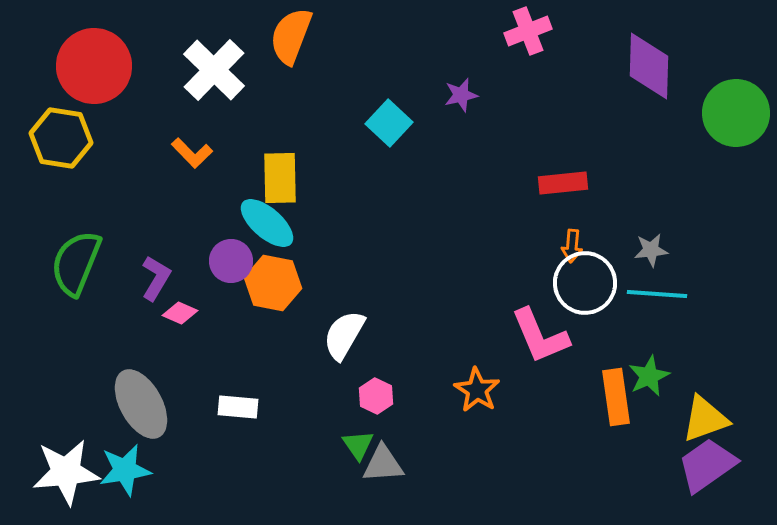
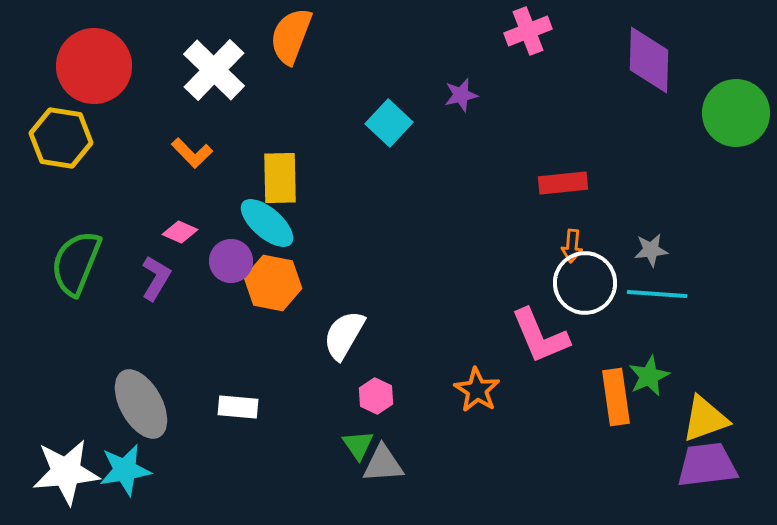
purple diamond: moved 6 px up
pink diamond: moved 81 px up
purple trapezoid: rotated 28 degrees clockwise
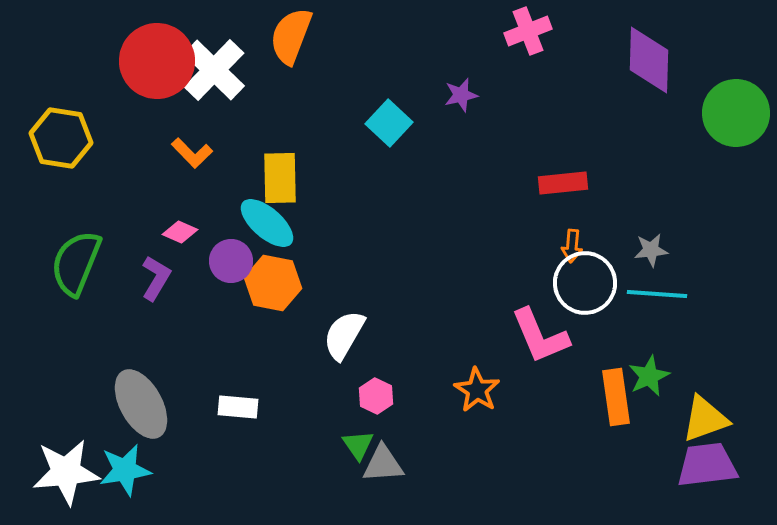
red circle: moved 63 px right, 5 px up
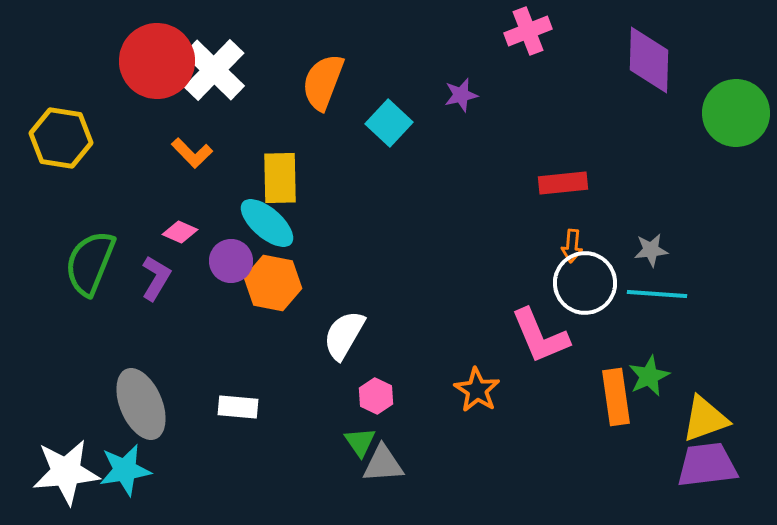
orange semicircle: moved 32 px right, 46 px down
green semicircle: moved 14 px right
gray ellipse: rotated 6 degrees clockwise
green triangle: moved 2 px right, 3 px up
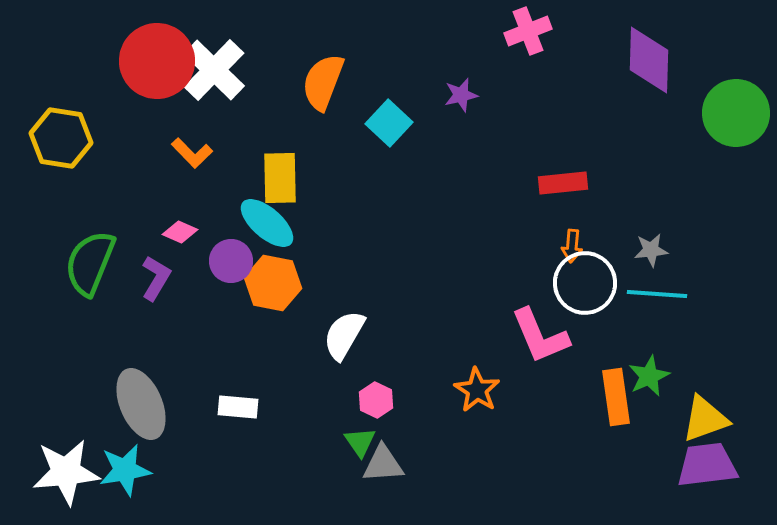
pink hexagon: moved 4 px down
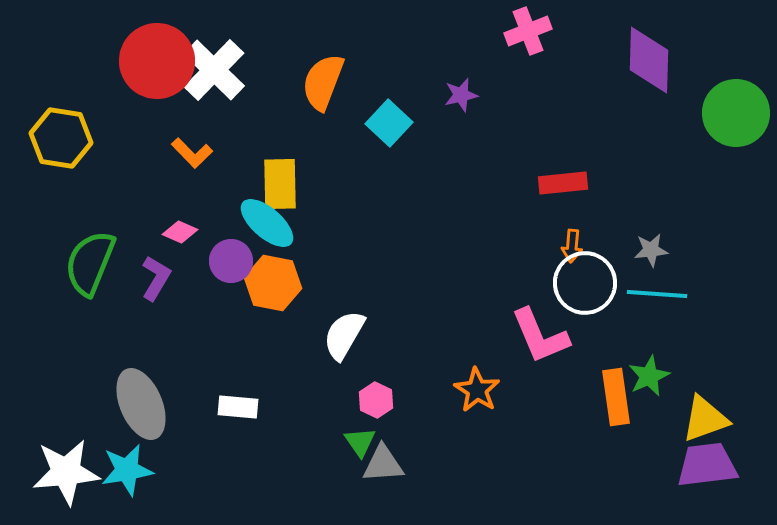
yellow rectangle: moved 6 px down
cyan star: moved 2 px right
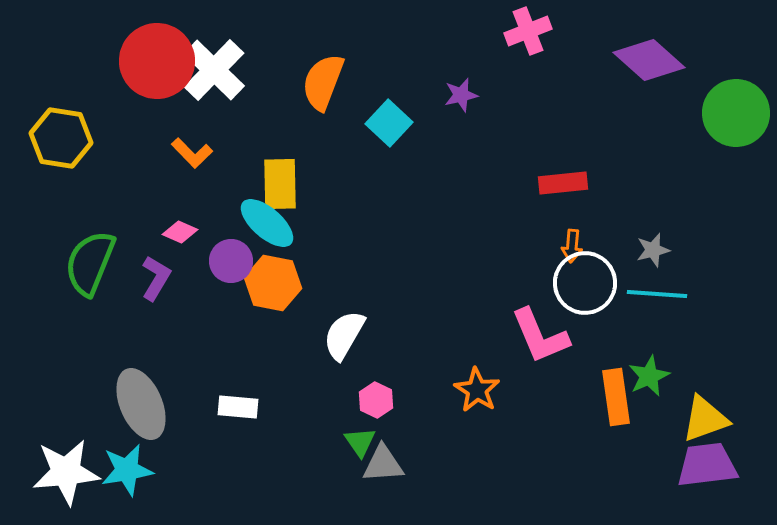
purple diamond: rotated 50 degrees counterclockwise
gray star: moved 2 px right; rotated 8 degrees counterclockwise
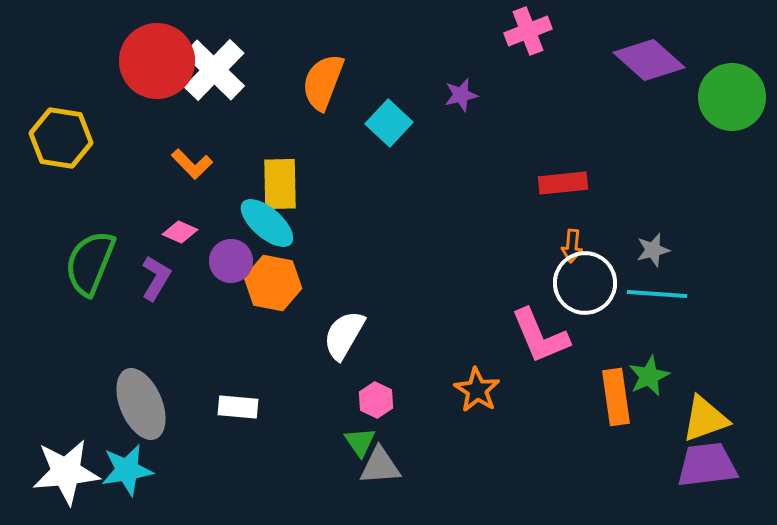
green circle: moved 4 px left, 16 px up
orange L-shape: moved 11 px down
gray triangle: moved 3 px left, 2 px down
